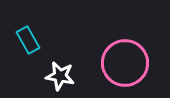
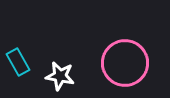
cyan rectangle: moved 10 px left, 22 px down
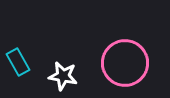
white star: moved 3 px right
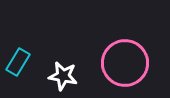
cyan rectangle: rotated 60 degrees clockwise
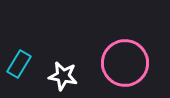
cyan rectangle: moved 1 px right, 2 px down
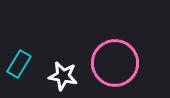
pink circle: moved 10 px left
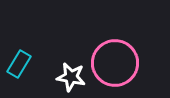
white star: moved 8 px right, 1 px down
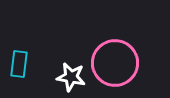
cyan rectangle: rotated 24 degrees counterclockwise
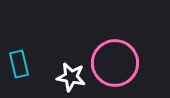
cyan rectangle: rotated 20 degrees counterclockwise
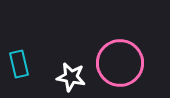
pink circle: moved 5 px right
